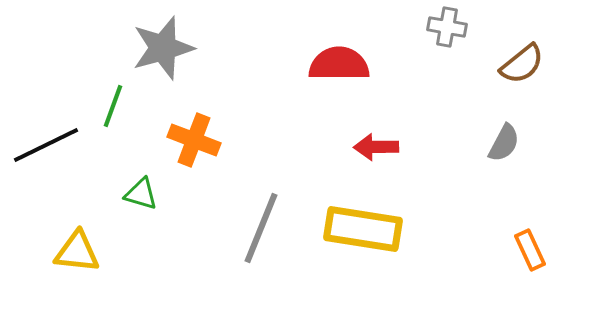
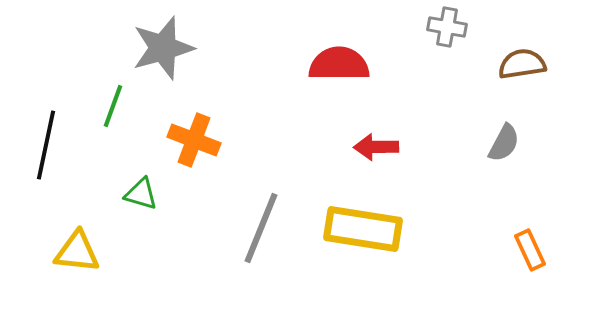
brown semicircle: rotated 150 degrees counterclockwise
black line: rotated 52 degrees counterclockwise
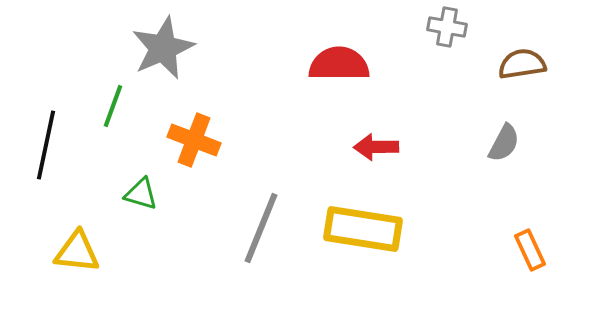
gray star: rotated 8 degrees counterclockwise
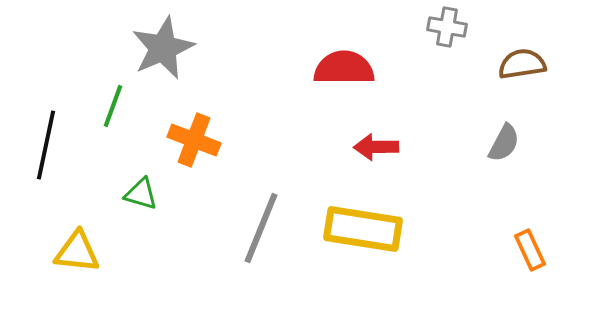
red semicircle: moved 5 px right, 4 px down
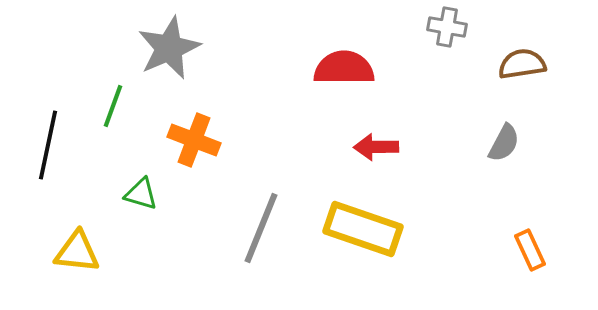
gray star: moved 6 px right
black line: moved 2 px right
yellow rectangle: rotated 10 degrees clockwise
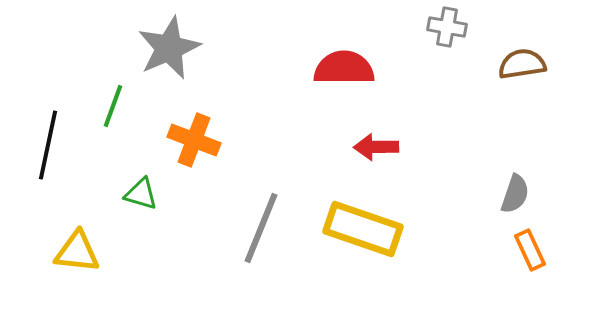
gray semicircle: moved 11 px right, 51 px down; rotated 9 degrees counterclockwise
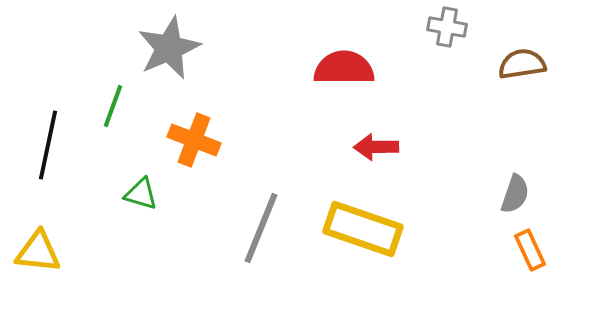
yellow triangle: moved 39 px left
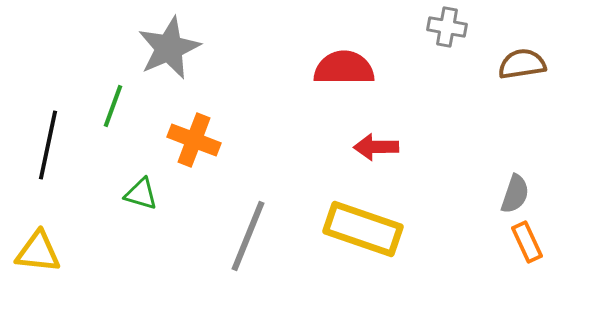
gray line: moved 13 px left, 8 px down
orange rectangle: moved 3 px left, 8 px up
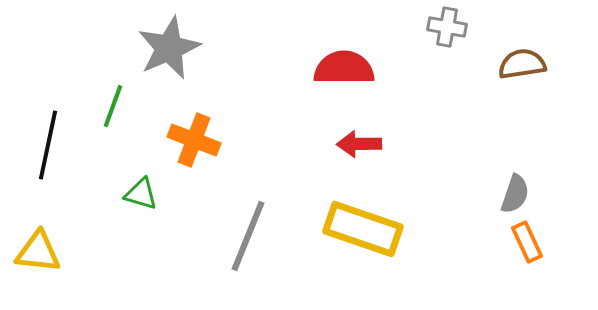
red arrow: moved 17 px left, 3 px up
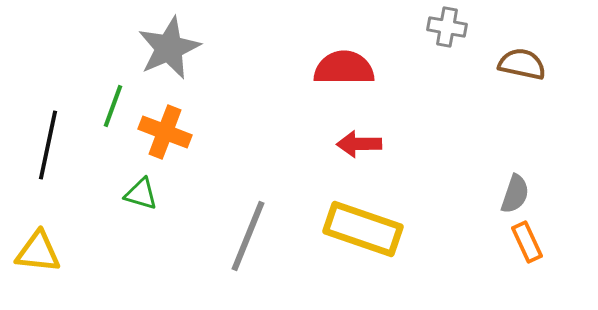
brown semicircle: rotated 21 degrees clockwise
orange cross: moved 29 px left, 8 px up
